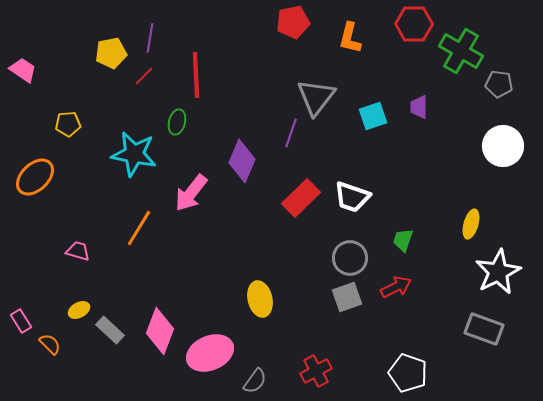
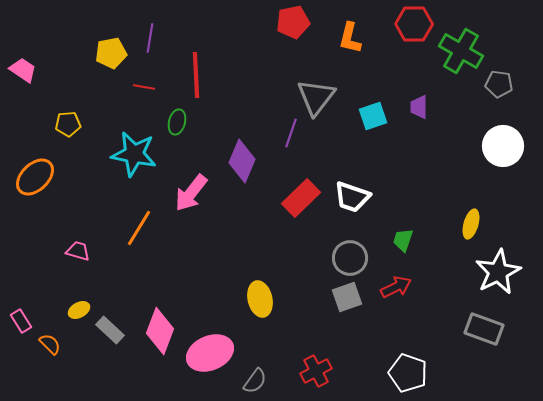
red line at (144, 76): moved 11 px down; rotated 55 degrees clockwise
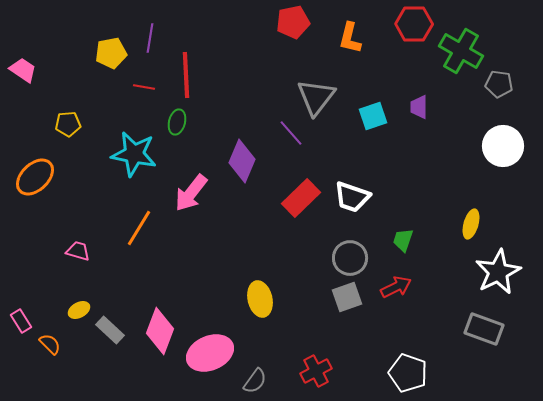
red line at (196, 75): moved 10 px left
purple line at (291, 133): rotated 60 degrees counterclockwise
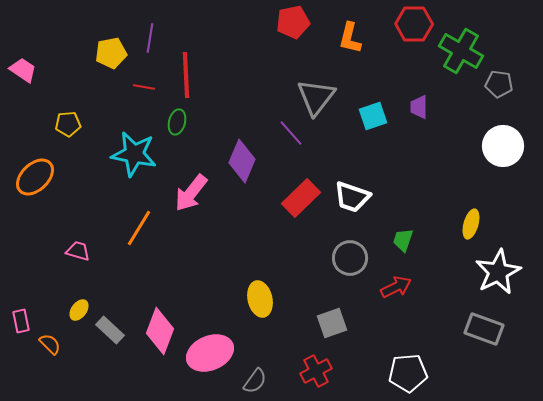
gray square at (347, 297): moved 15 px left, 26 px down
yellow ellipse at (79, 310): rotated 25 degrees counterclockwise
pink rectangle at (21, 321): rotated 20 degrees clockwise
white pentagon at (408, 373): rotated 24 degrees counterclockwise
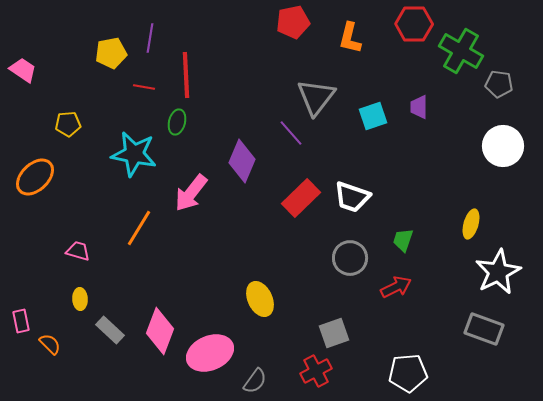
yellow ellipse at (260, 299): rotated 12 degrees counterclockwise
yellow ellipse at (79, 310): moved 1 px right, 11 px up; rotated 40 degrees counterclockwise
gray square at (332, 323): moved 2 px right, 10 px down
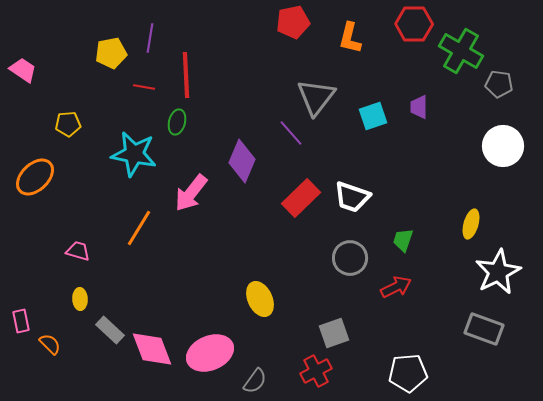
pink diamond at (160, 331): moved 8 px left, 18 px down; rotated 42 degrees counterclockwise
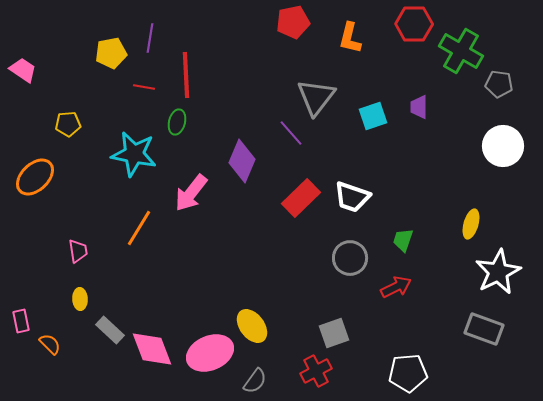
pink trapezoid at (78, 251): rotated 65 degrees clockwise
yellow ellipse at (260, 299): moved 8 px left, 27 px down; rotated 12 degrees counterclockwise
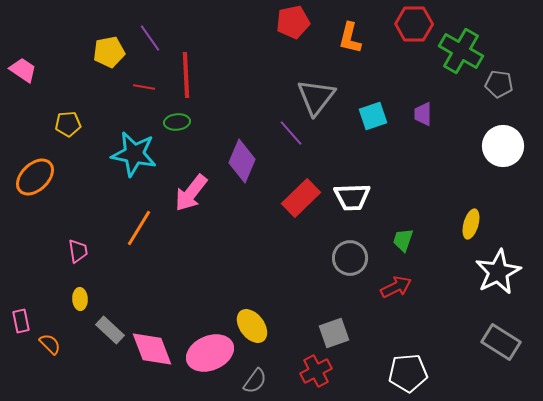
purple line at (150, 38): rotated 44 degrees counterclockwise
yellow pentagon at (111, 53): moved 2 px left, 1 px up
purple trapezoid at (419, 107): moved 4 px right, 7 px down
green ellipse at (177, 122): rotated 70 degrees clockwise
white trapezoid at (352, 197): rotated 21 degrees counterclockwise
gray rectangle at (484, 329): moved 17 px right, 13 px down; rotated 12 degrees clockwise
